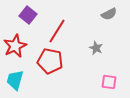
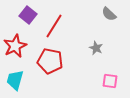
gray semicircle: rotated 70 degrees clockwise
red line: moved 3 px left, 5 px up
pink square: moved 1 px right, 1 px up
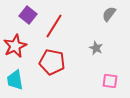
gray semicircle: rotated 84 degrees clockwise
red pentagon: moved 2 px right, 1 px down
cyan trapezoid: rotated 25 degrees counterclockwise
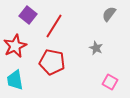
pink square: moved 1 px down; rotated 21 degrees clockwise
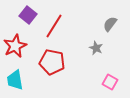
gray semicircle: moved 1 px right, 10 px down
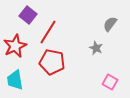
red line: moved 6 px left, 6 px down
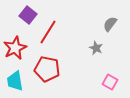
red star: moved 2 px down
red pentagon: moved 5 px left, 7 px down
cyan trapezoid: moved 1 px down
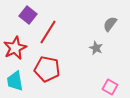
pink square: moved 5 px down
